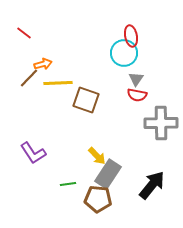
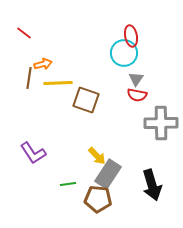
brown line: rotated 35 degrees counterclockwise
black arrow: rotated 124 degrees clockwise
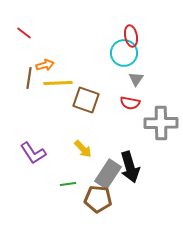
orange arrow: moved 2 px right, 1 px down
red semicircle: moved 7 px left, 8 px down
yellow arrow: moved 14 px left, 7 px up
black arrow: moved 22 px left, 18 px up
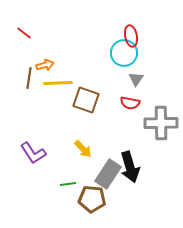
brown pentagon: moved 6 px left
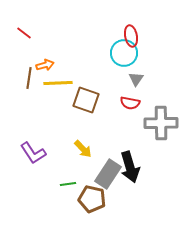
brown pentagon: rotated 8 degrees clockwise
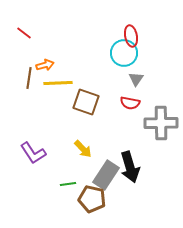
brown square: moved 2 px down
gray rectangle: moved 2 px left, 1 px down
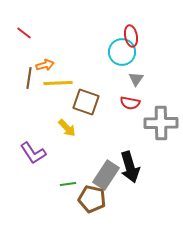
cyan circle: moved 2 px left, 1 px up
yellow arrow: moved 16 px left, 21 px up
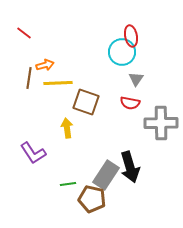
yellow arrow: rotated 144 degrees counterclockwise
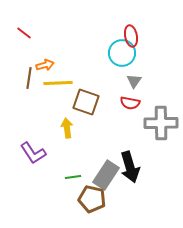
cyan circle: moved 1 px down
gray triangle: moved 2 px left, 2 px down
green line: moved 5 px right, 7 px up
